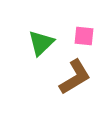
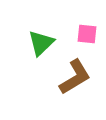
pink square: moved 3 px right, 2 px up
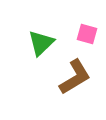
pink square: rotated 10 degrees clockwise
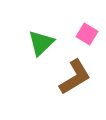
pink square: rotated 15 degrees clockwise
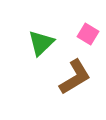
pink square: moved 1 px right
